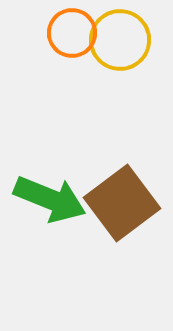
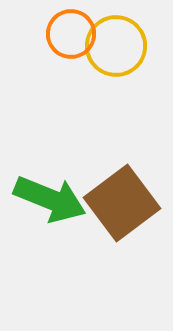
orange circle: moved 1 px left, 1 px down
yellow circle: moved 4 px left, 6 px down
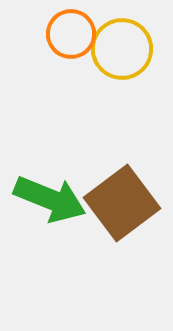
yellow circle: moved 6 px right, 3 px down
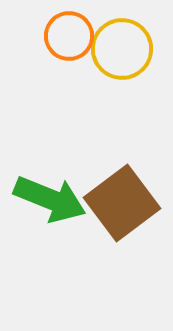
orange circle: moved 2 px left, 2 px down
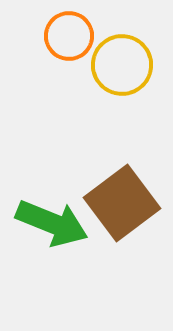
yellow circle: moved 16 px down
green arrow: moved 2 px right, 24 px down
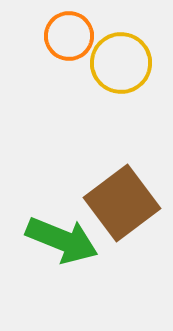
yellow circle: moved 1 px left, 2 px up
green arrow: moved 10 px right, 17 px down
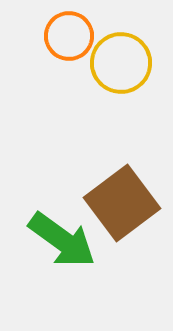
green arrow: rotated 14 degrees clockwise
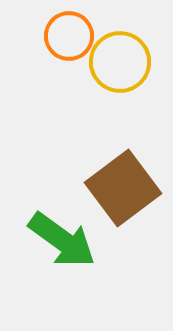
yellow circle: moved 1 px left, 1 px up
brown square: moved 1 px right, 15 px up
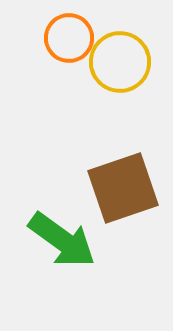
orange circle: moved 2 px down
brown square: rotated 18 degrees clockwise
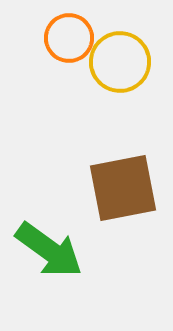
brown square: rotated 8 degrees clockwise
green arrow: moved 13 px left, 10 px down
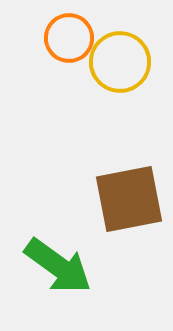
brown square: moved 6 px right, 11 px down
green arrow: moved 9 px right, 16 px down
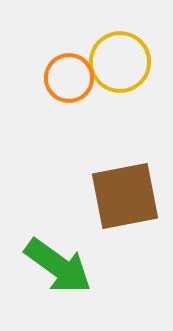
orange circle: moved 40 px down
brown square: moved 4 px left, 3 px up
